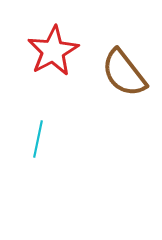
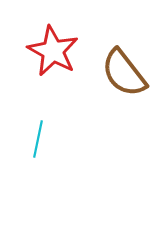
red star: rotated 15 degrees counterclockwise
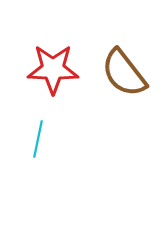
red star: moved 18 px down; rotated 27 degrees counterclockwise
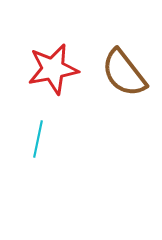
red star: rotated 12 degrees counterclockwise
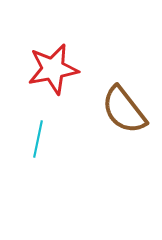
brown semicircle: moved 37 px down
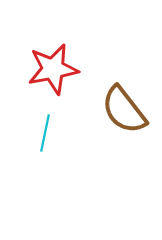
cyan line: moved 7 px right, 6 px up
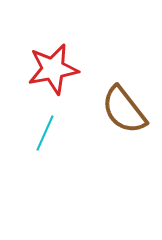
cyan line: rotated 12 degrees clockwise
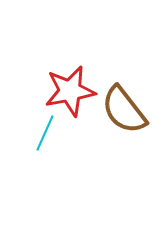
red star: moved 17 px right, 22 px down
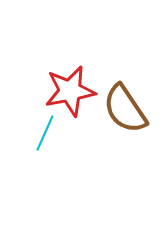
brown semicircle: moved 1 px right, 1 px up; rotated 4 degrees clockwise
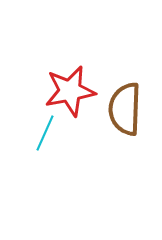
brown semicircle: rotated 36 degrees clockwise
